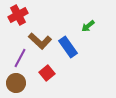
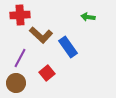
red cross: moved 2 px right; rotated 24 degrees clockwise
green arrow: moved 9 px up; rotated 48 degrees clockwise
brown L-shape: moved 1 px right, 6 px up
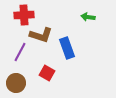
red cross: moved 4 px right
brown L-shape: rotated 25 degrees counterclockwise
blue rectangle: moved 1 px left, 1 px down; rotated 15 degrees clockwise
purple line: moved 6 px up
red square: rotated 21 degrees counterclockwise
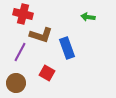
red cross: moved 1 px left, 1 px up; rotated 18 degrees clockwise
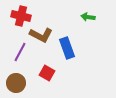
red cross: moved 2 px left, 2 px down
brown L-shape: rotated 10 degrees clockwise
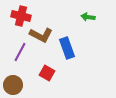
brown circle: moved 3 px left, 2 px down
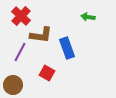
red cross: rotated 30 degrees clockwise
brown L-shape: rotated 20 degrees counterclockwise
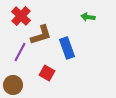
brown L-shape: rotated 25 degrees counterclockwise
